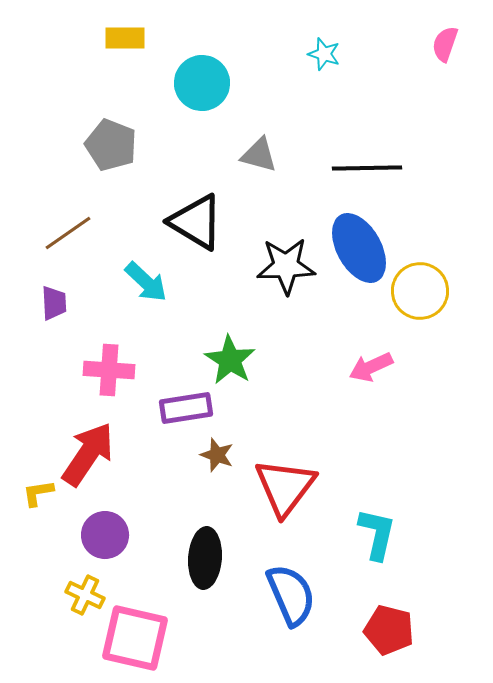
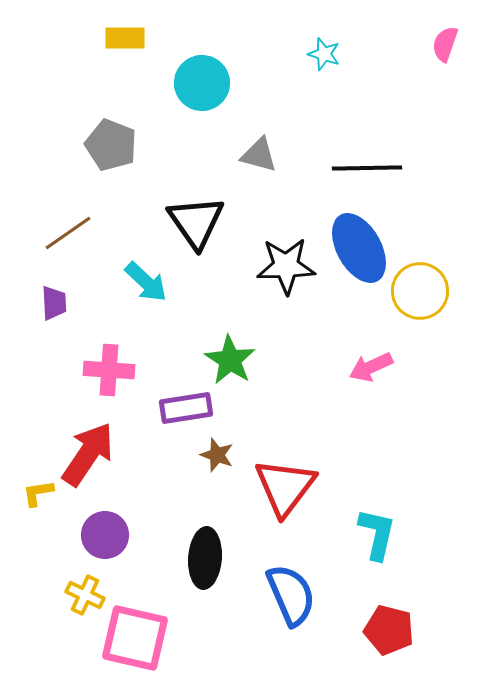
black triangle: rotated 24 degrees clockwise
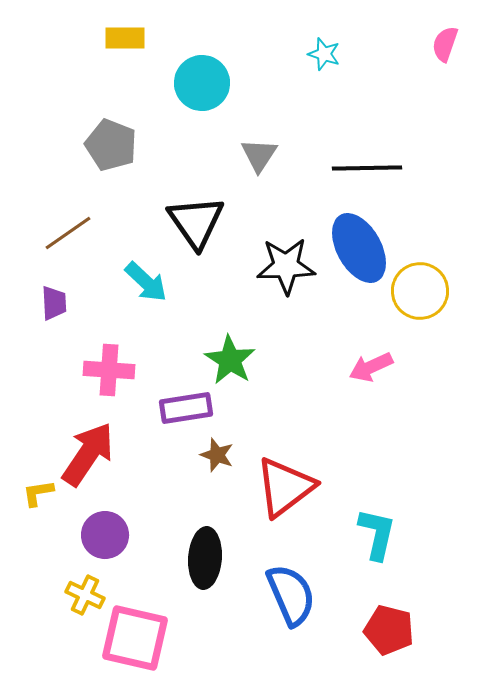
gray triangle: rotated 48 degrees clockwise
red triangle: rotated 16 degrees clockwise
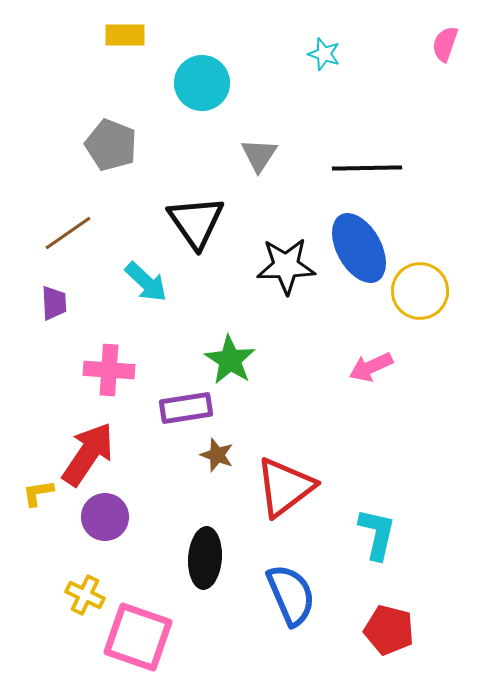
yellow rectangle: moved 3 px up
purple circle: moved 18 px up
pink square: moved 3 px right, 1 px up; rotated 6 degrees clockwise
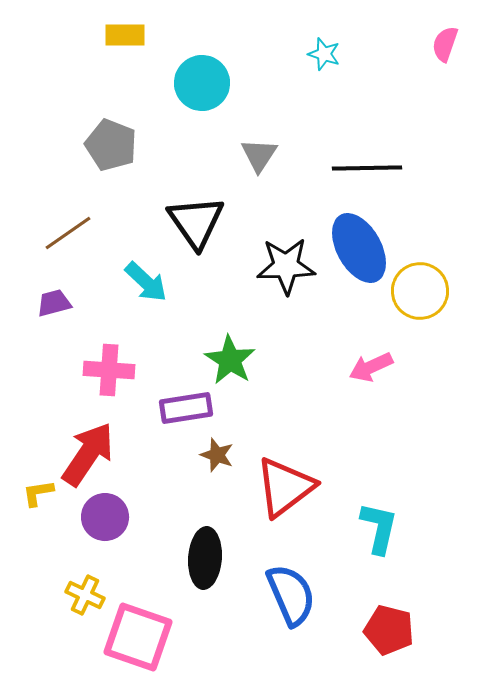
purple trapezoid: rotated 102 degrees counterclockwise
cyan L-shape: moved 2 px right, 6 px up
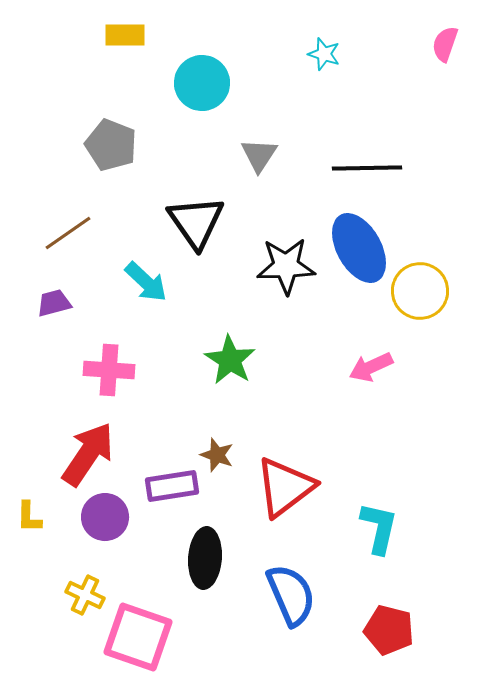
purple rectangle: moved 14 px left, 78 px down
yellow L-shape: moved 9 px left, 24 px down; rotated 80 degrees counterclockwise
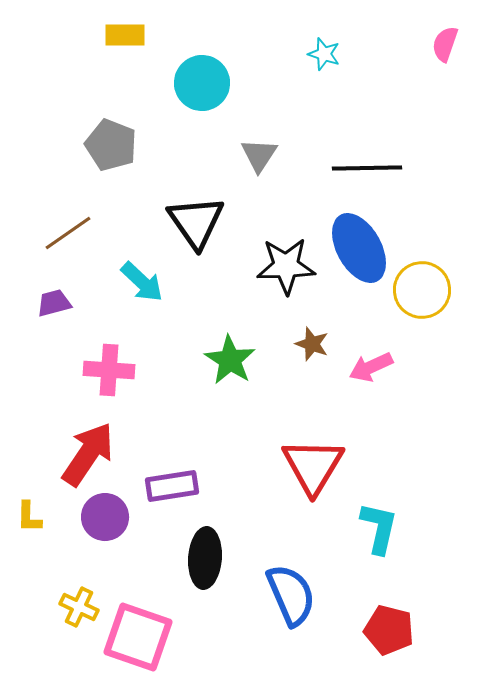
cyan arrow: moved 4 px left
yellow circle: moved 2 px right, 1 px up
brown star: moved 95 px right, 111 px up
red triangle: moved 28 px right, 21 px up; rotated 22 degrees counterclockwise
yellow cross: moved 6 px left, 12 px down
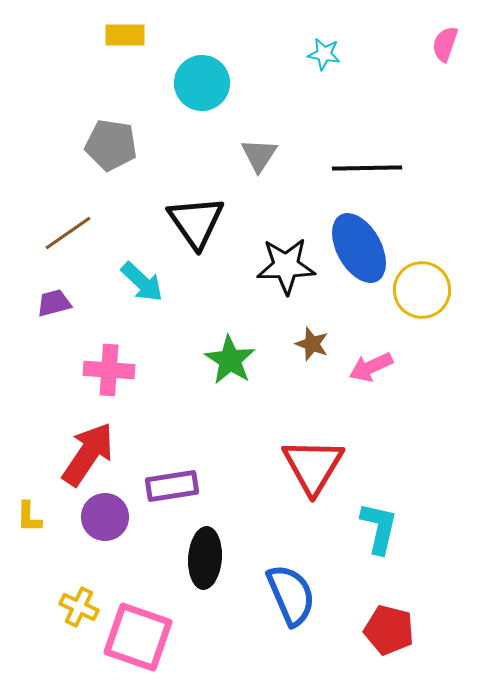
cyan star: rotated 8 degrees counterclockwise
gray pentagon: rotated 12 degrees counterclockwise
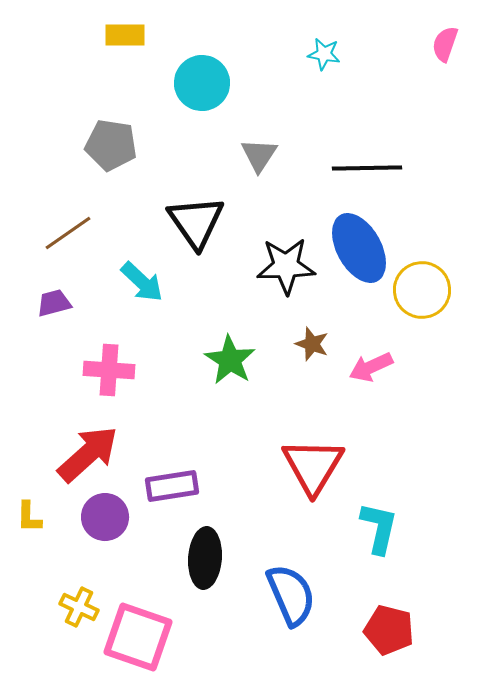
red arrow: rotated 14 degrees clockwise
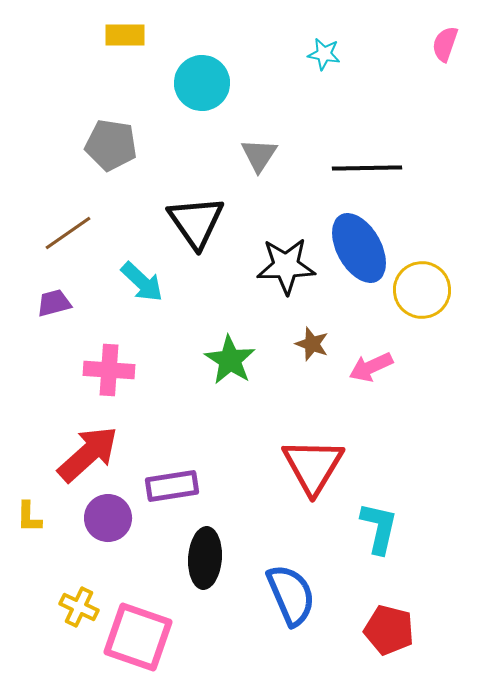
purple circle: moved 3 px right, 1 px down
